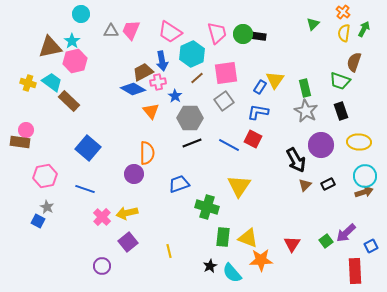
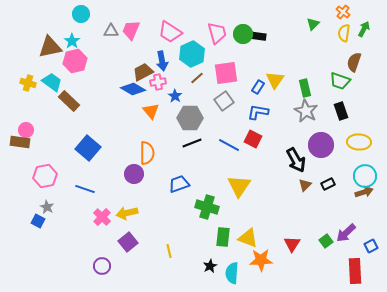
blue rectangle at (260, 87): moved 2 px left
cyan semicircle at (232, 273): rotated 45 degrees clockwise
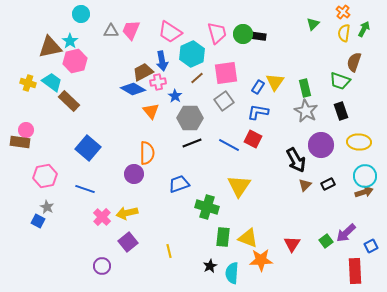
cyan star at (72, 41): moved 2 px left
yellow triangle at (275, 80): moved 2 px down
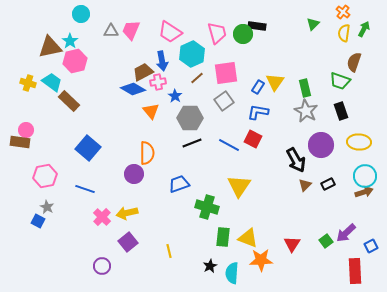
black rectangle at (257, 36): moved 10 px up
